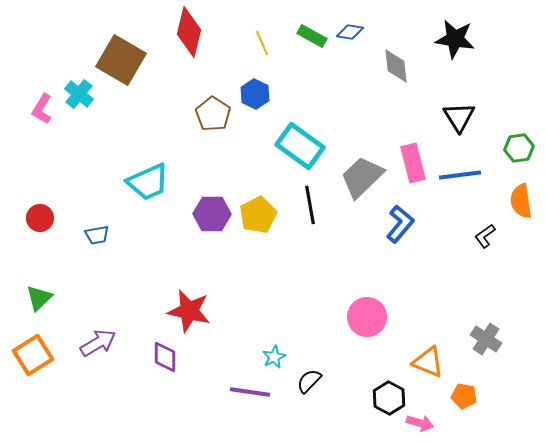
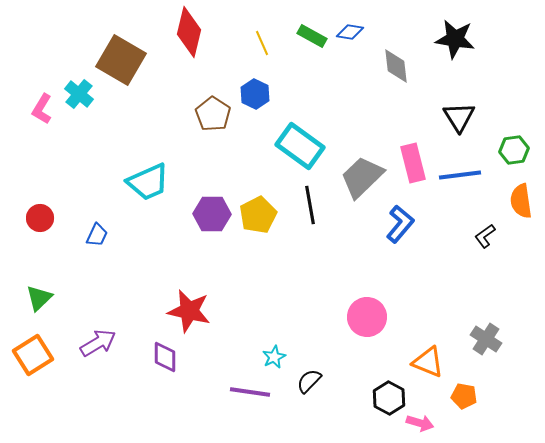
green hexagon: moved 5 px left, 2 px down
blue trapezoid: rotated 55 degrees counterclockwise
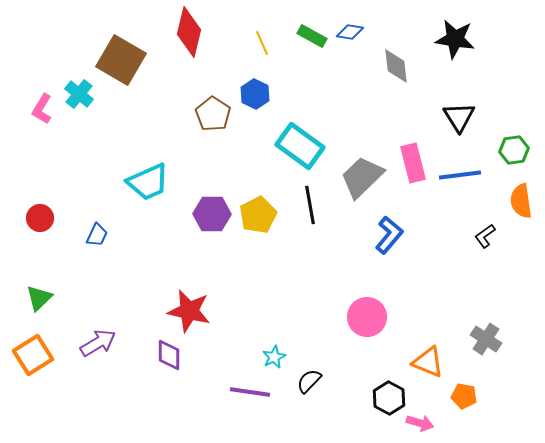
blue L-shape: moved 11 px left, 11 px down
purple diamond: moved 4 px right, 2 px up
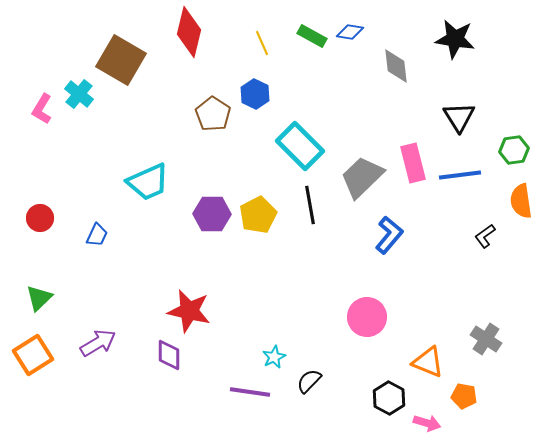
cyan rectangle: rotated 9 degrees clockwise
pink arrow: moved 7 px right
